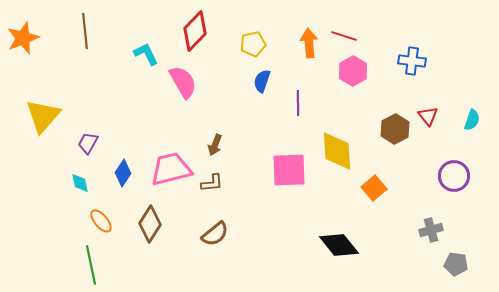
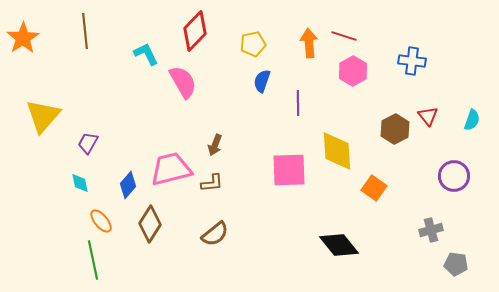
orange star: rotated 12 degrees counterclockwise
blue diamond: moved 5 px right, 12 px down; rotated 8 degrees clockwise
orange square: rotated 15 degrees counterclockwise
green line: moved 2 px right, 5 px up
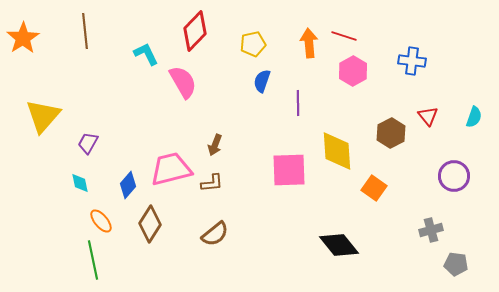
cyan semicircle: moved 2 px right, 3 px up
brown hexagon: moved 4 px left, 4 px down
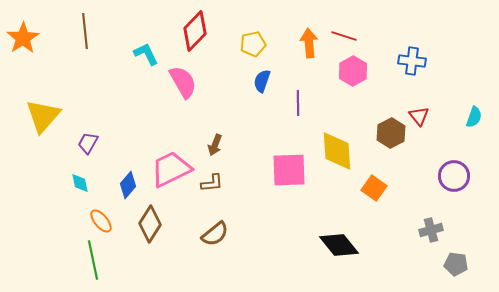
red triangle: moved 9 px left
pink trapezoid: rotated 12 degrees counterclockwise
